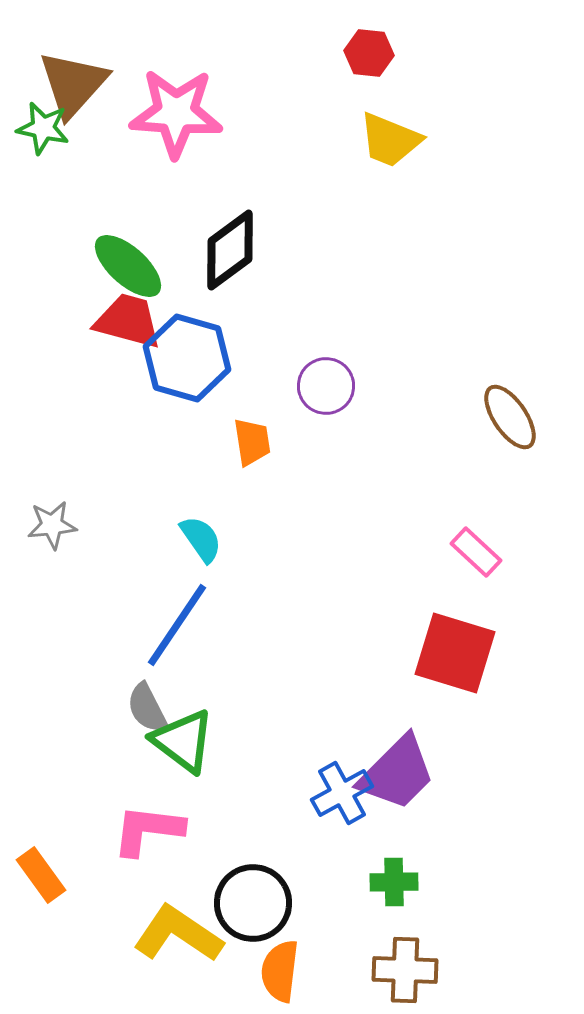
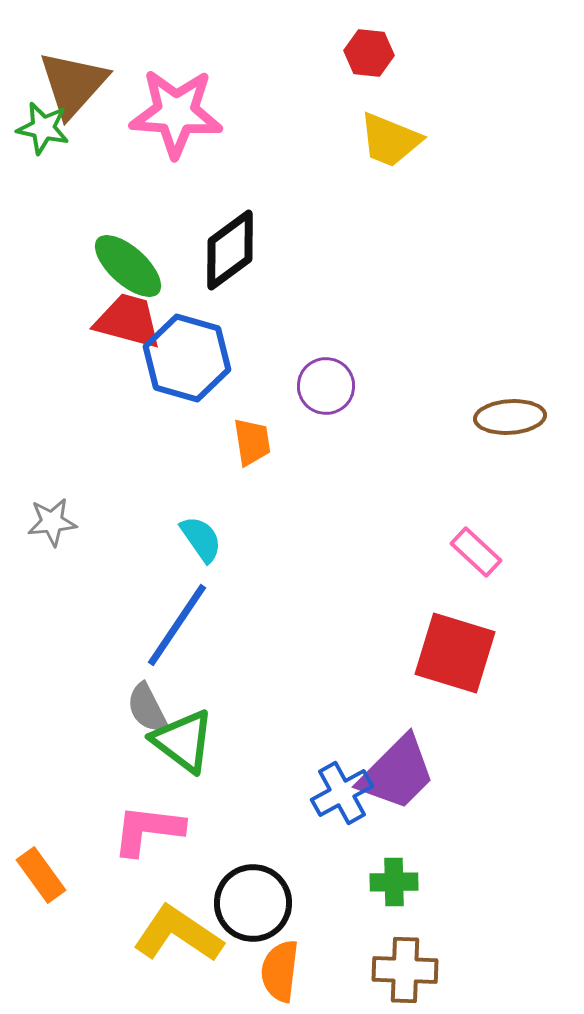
brown ellipse: rotated 60 degrees counterclockwise
gray star: moved 3 px up
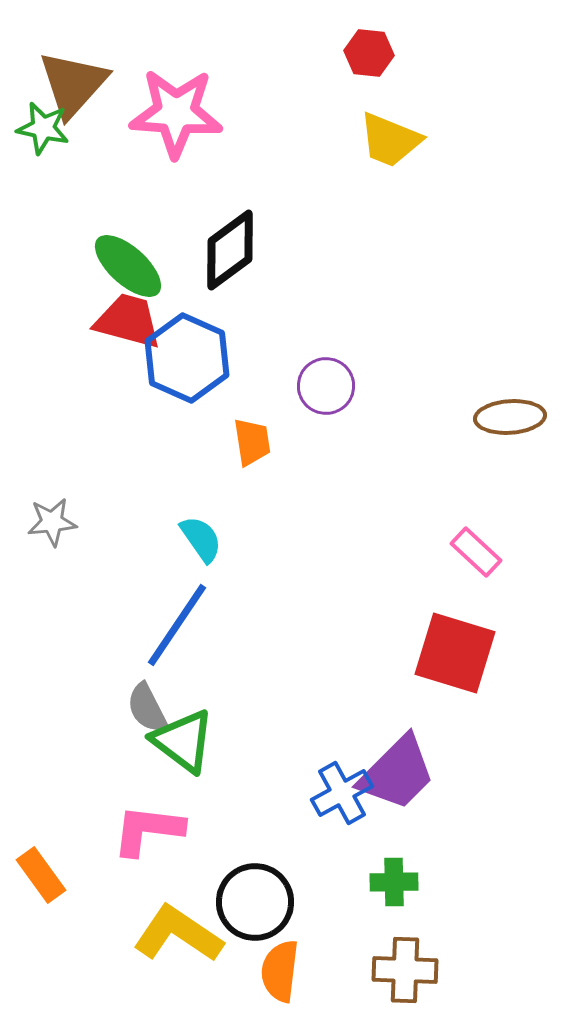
blue hexagon: rotated 8 degrees clockwise
black circle: moved 2 px right, 1 px up
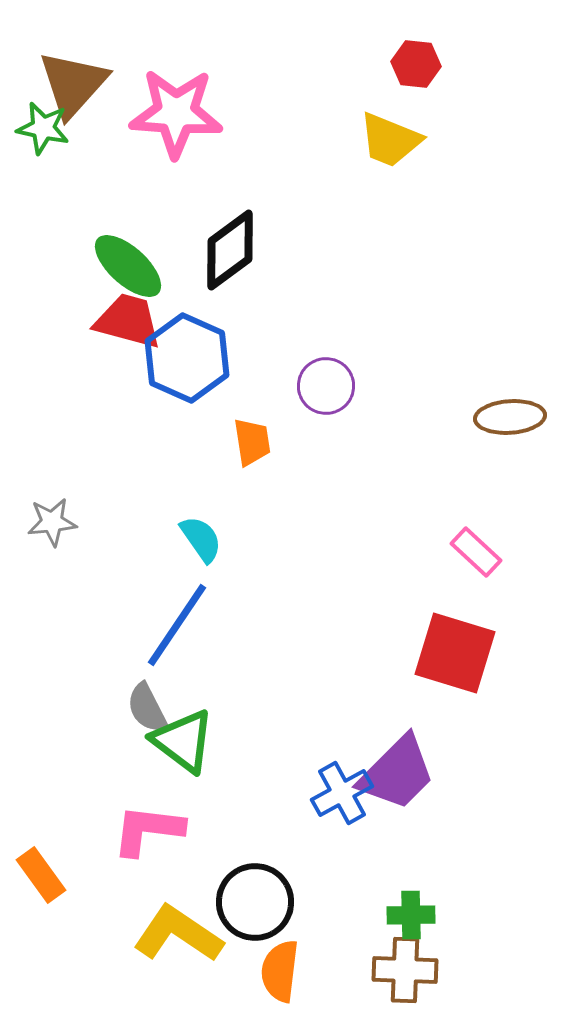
red hexagon: moved 47 px right, 11 px down
green cross: moved 17 px right, 33 px down
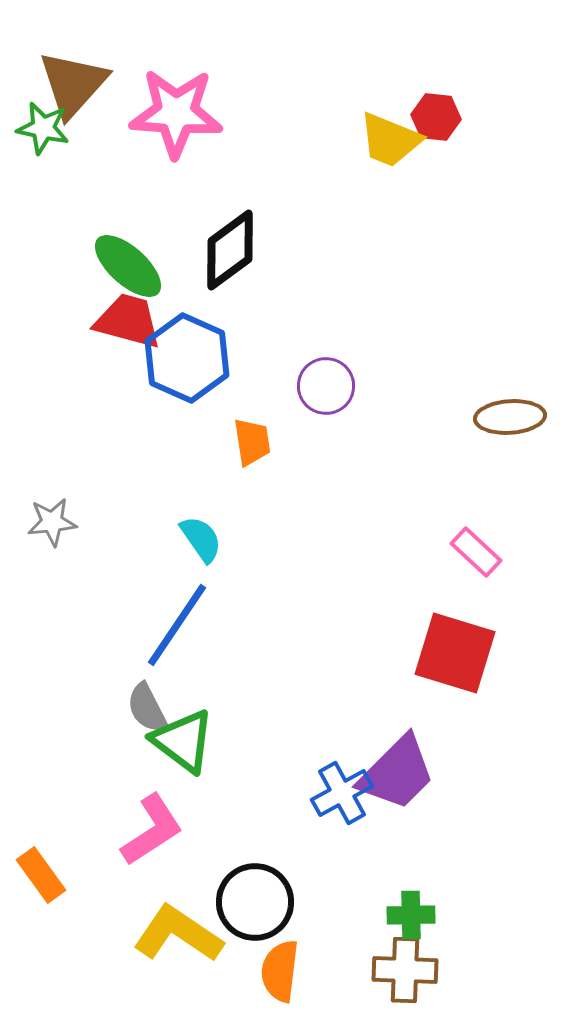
red hexagon: moved 20 px right, 53 px down
pink L-shape: moved 4 px right; rotated 140 degrees clockwise
